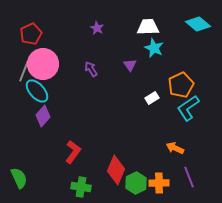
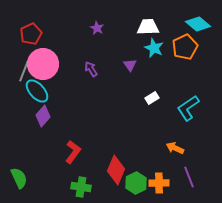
orange pentagon: moved 4 px right, 38 px up
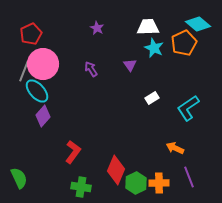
orange pentagon: moved 1 px left, 4 px up
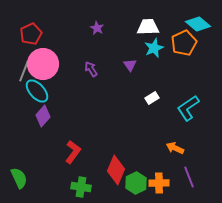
cyan star: rotated 24 degrees clockwise
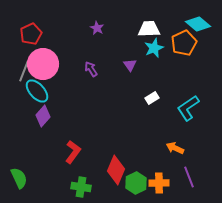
white trapezoid: moved 1 px right, 2 px down
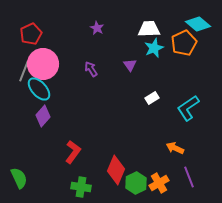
cyan ellipse: moved 2 px right, 2 px up
orange cross: rotated 30 degrees counterclockwise
